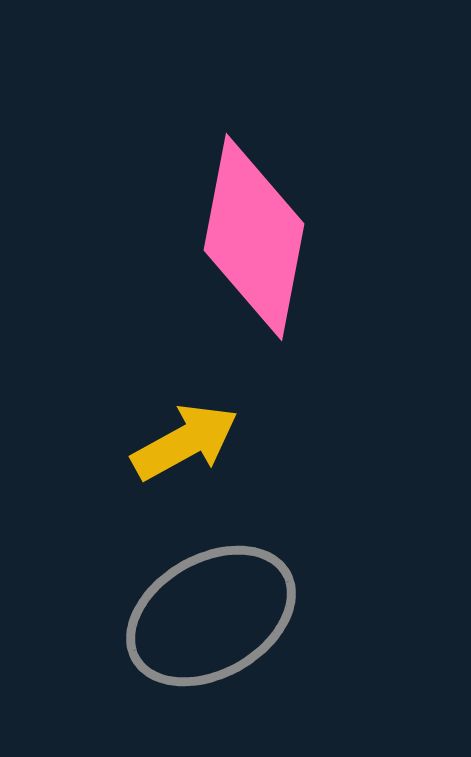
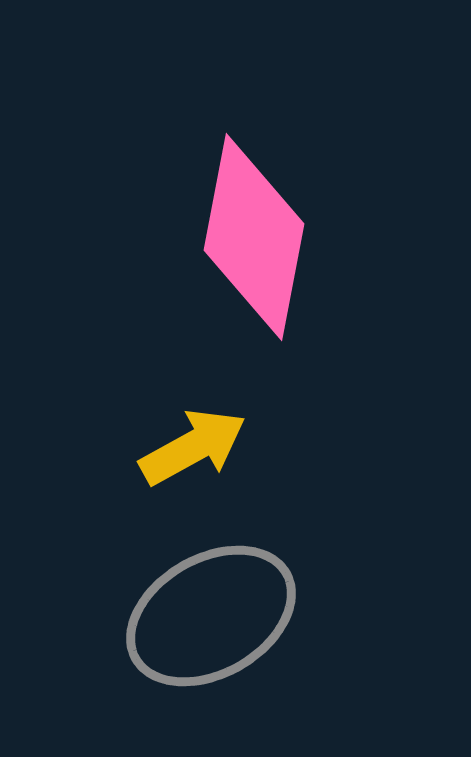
yellow arrow: moved 8 px right, 5 px down
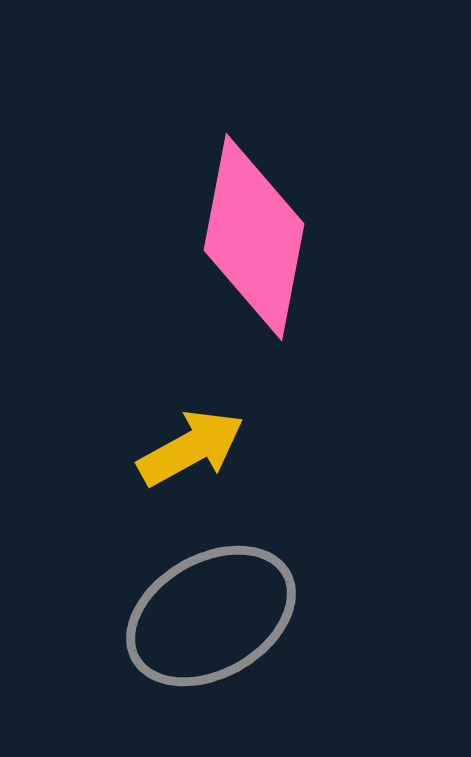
yellow arrow: moved 2 px left, 1 px down
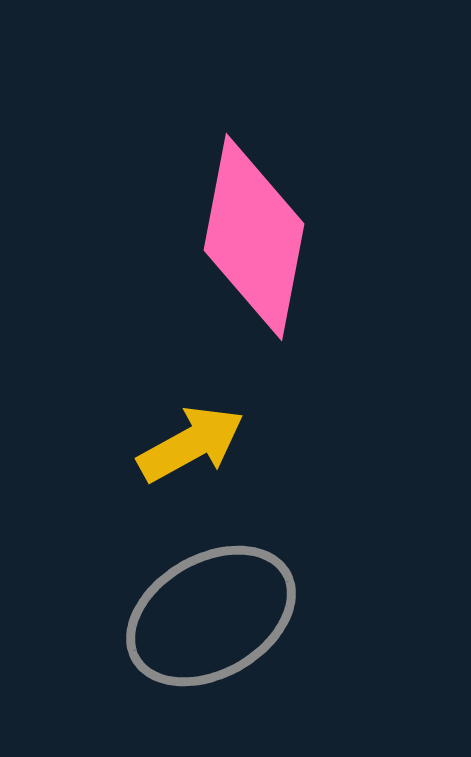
yellow arrow: moved 4 px up
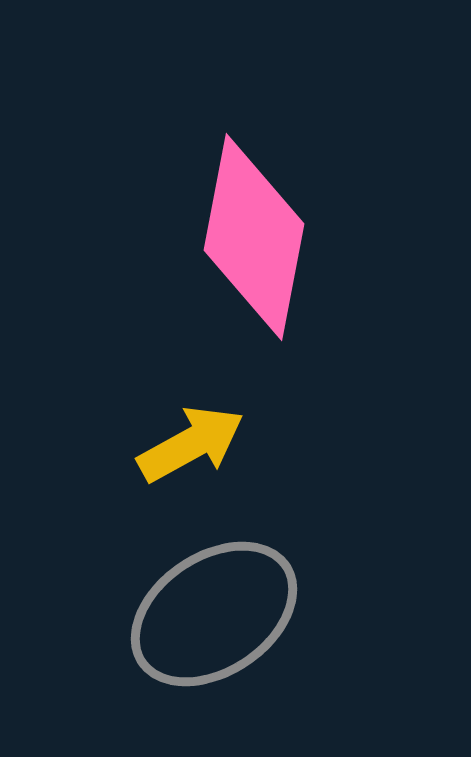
gray ellipse: moved 3 px right, 2 px up; rotated 4 degrees counterclockwise
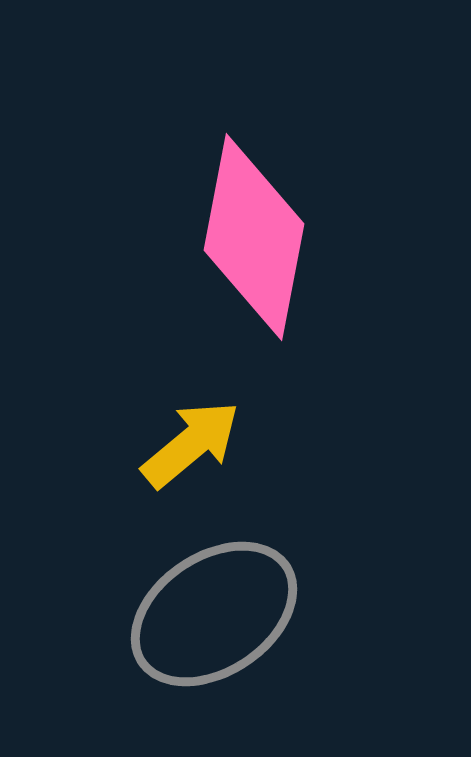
yellow arrow: rotated 11 degrees counterclockwise
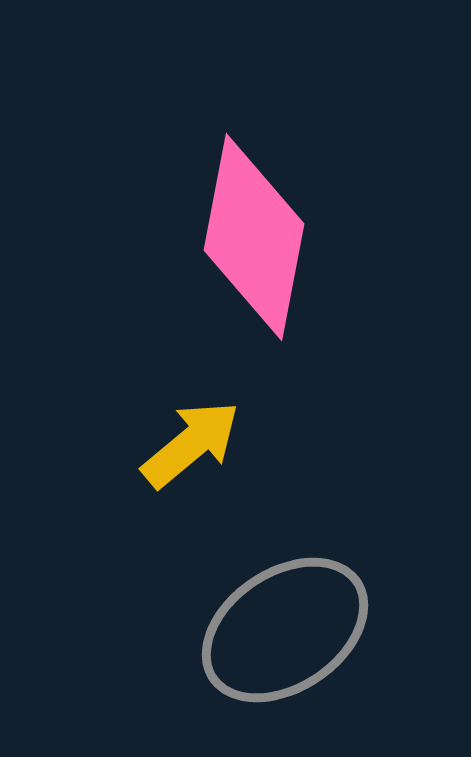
gray ellipse: moved 71 px right, 16 px down
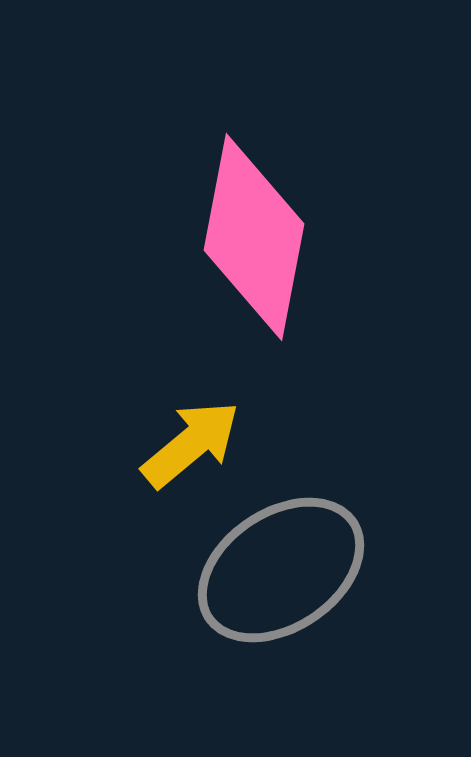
gray ellipse: moved 4 px left, 60 px up
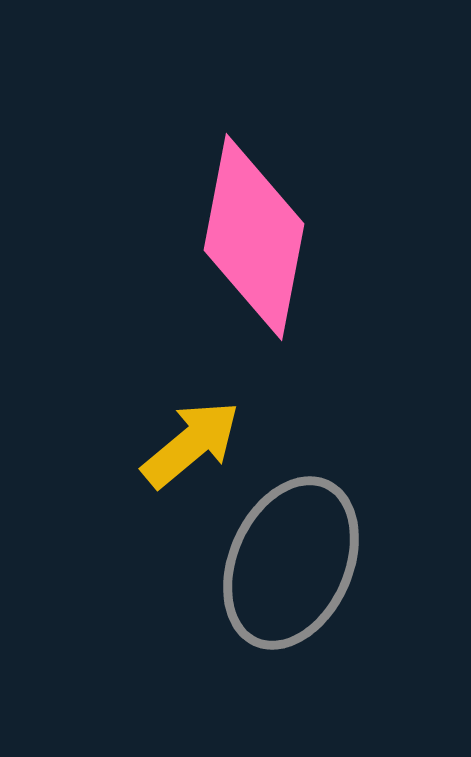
gray ellipse: moved 10 px right, 7 px up; rotated 32 degrees counterclockwise
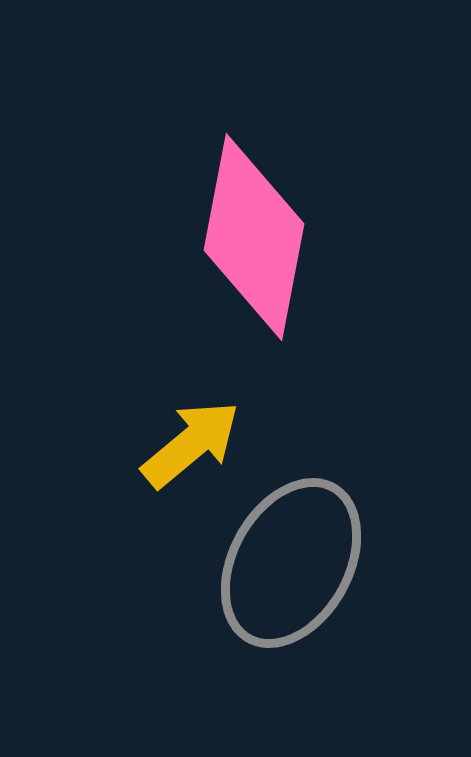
gray ellipse: rotated 5 degrees clockwise
